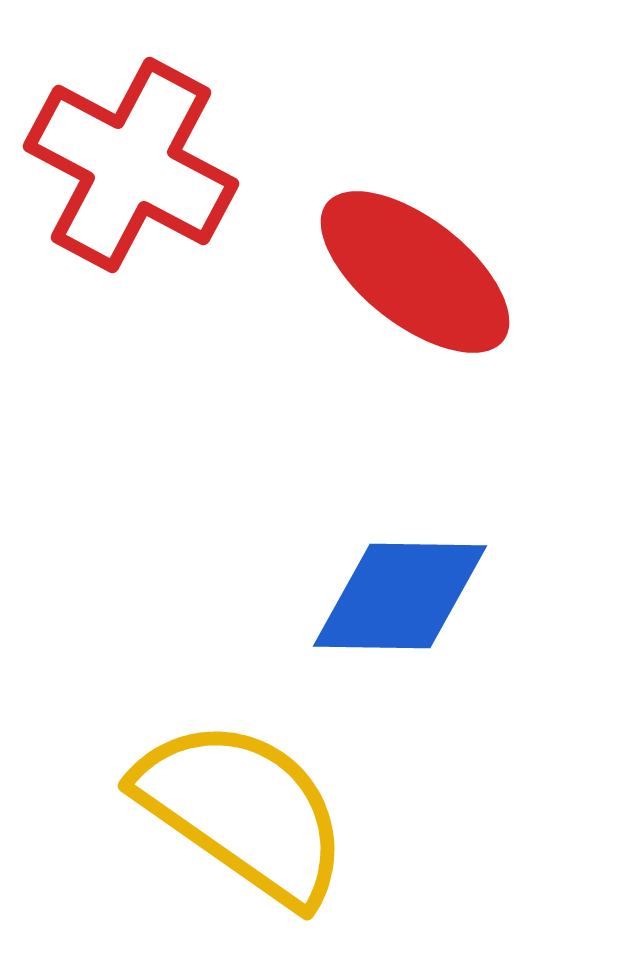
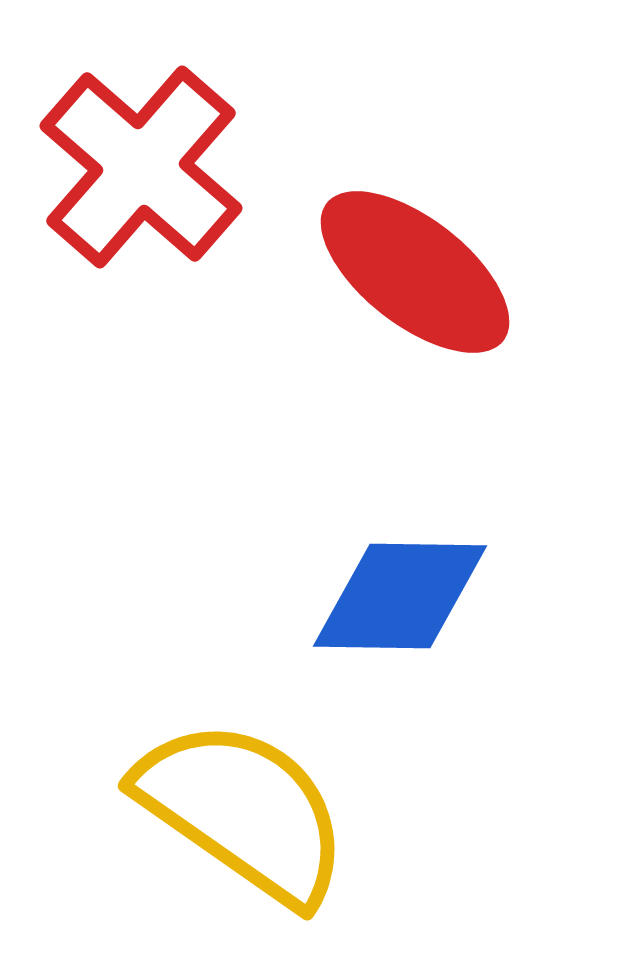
red cross: moved 10 px right, 2 px down; rotated 13 degrees clockwise
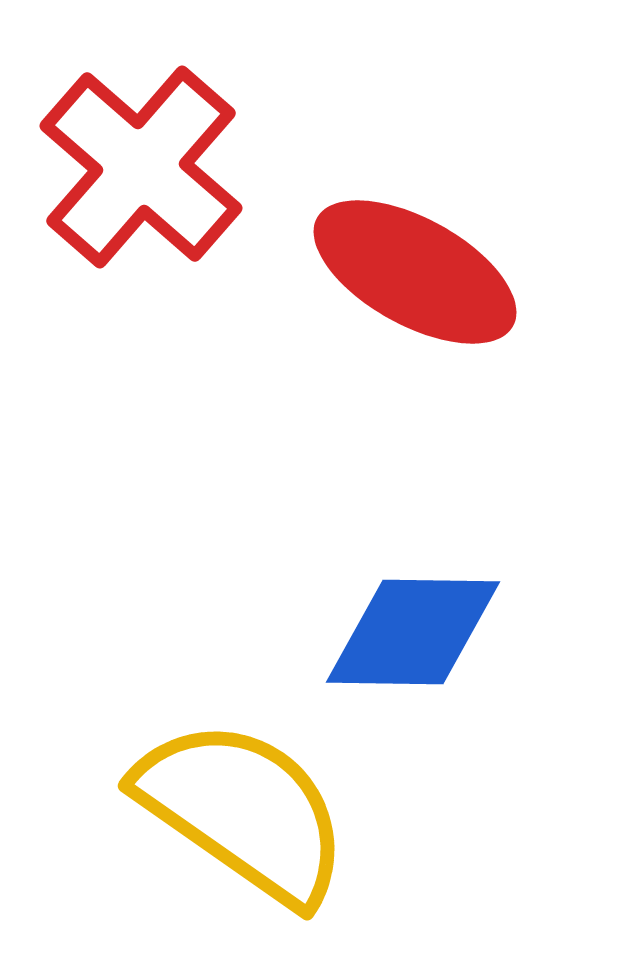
red ellipse: rotated 9 degrees counterclockwise
blue diamond: moved 13 px right, 36 px down
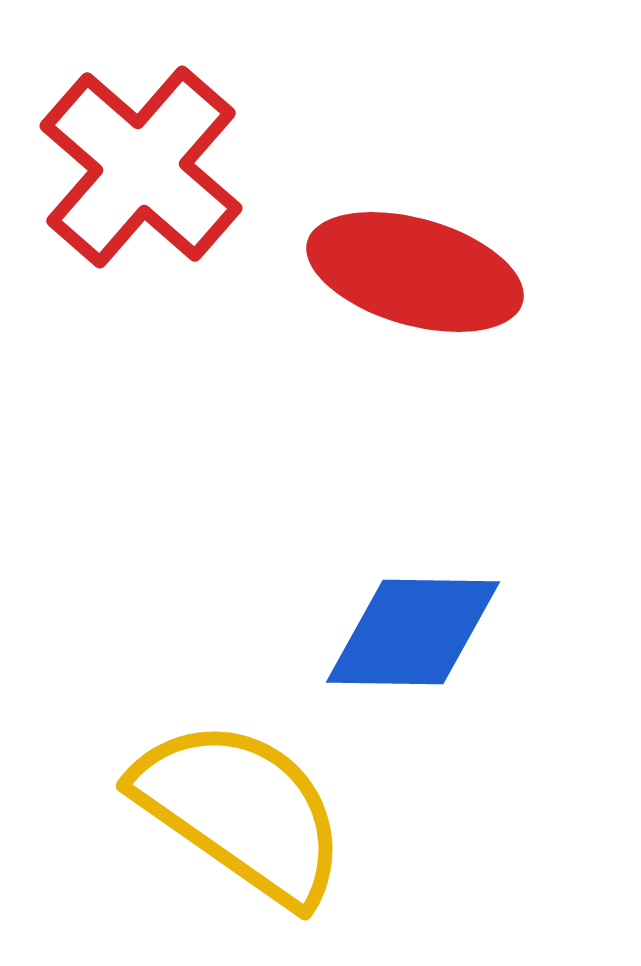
red ellipse: rotated 13 degrees counterclockwise
yellow semicircle: moved 2 px left
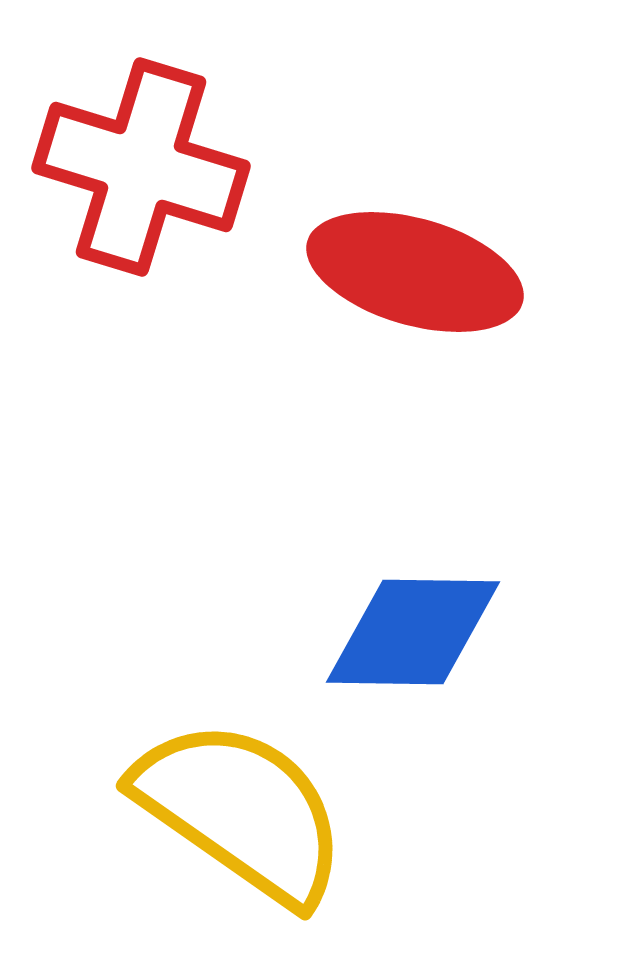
red cross: rotated 24 degrees counterclockwise
